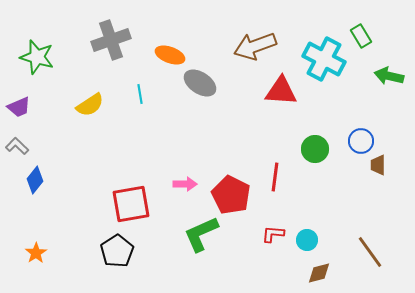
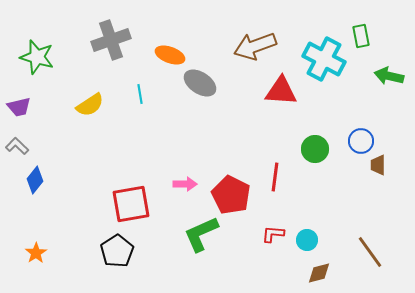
green rectangle: rotated 20 degrees clockwise
purple trapezoid: rotated 10 degrees clockwise
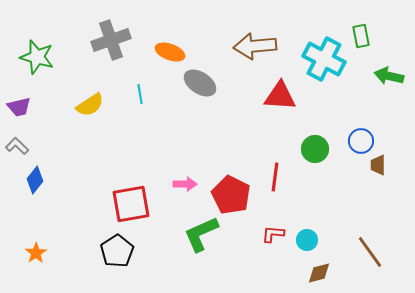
brown arrow: rotated 15 degrees clockwise
orange ellipse: moved 3 px up
red triangle: moved 1 px left, 5 px down
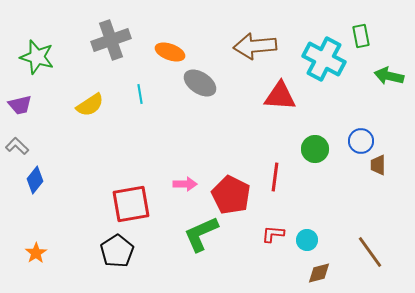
purple trapezoid: moved 1 px right, 2 px up
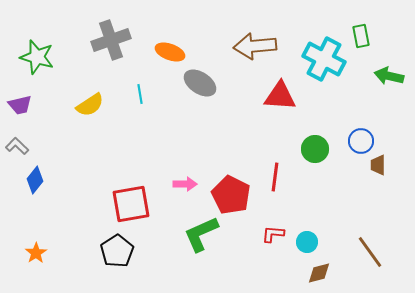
cyan circle: moved 2 px down
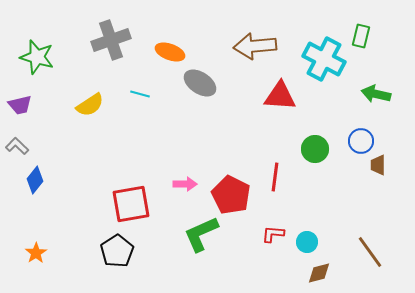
green rectangle: rotated 25 degrees clockwise
green arrow: moved 13 px left, 18 px down
cyan line: rotated 66 degrees counterclockwise
